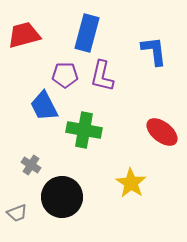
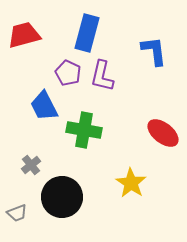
purple pentagon: moved 3 px right, 2 px up; rotated 25 degrees clockwise
red ellipse: moved 1 px right, 1 px down
gray cross: rotated 18 degrees clockwise
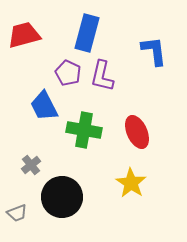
red ellipse: moved 26 px left, 1 px up; rotated 28 degrees clockwise
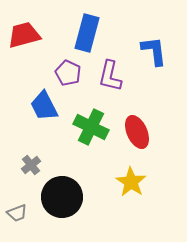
purple L-shape: moved 8 px right
green cross: moved 7 px right, 3 px up; rotated 16 degrees clockwise
yellow star: moved 1 px up
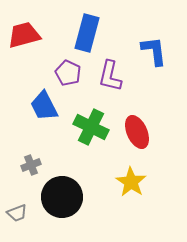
gray cross: rotated 18 degrees clockwise
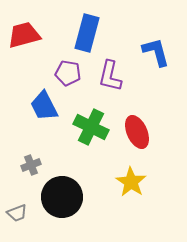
blue L-shape: moved 2 px right, 1 px down; rotated 8 degrees counterclockwise
purple pentagon: rotated 15 degrees counterclockwise
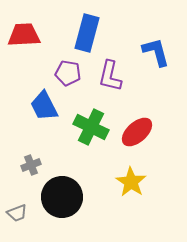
red trapezoid: rotated 12 degrees clockwise
red ellipse: rotated 72 degrees clockwise
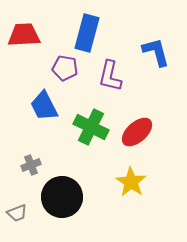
purple pentagon: moved 3 px left, 5 px up
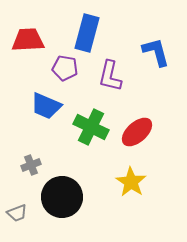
red trapezoid: moved 4 px right, 5 px down
blue trapezoid: moved 2 px right; rotated 40 degrees counterclockwise
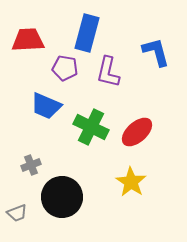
purple L-shape: moved 2 px left, 4 px up
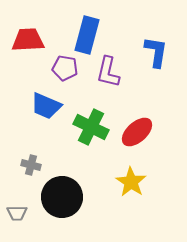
blue rectangle: moved 2 px down
blue L-shape: rotated 24 degrees clockwise
gray cross: rotated 36 degrees clockwise
gray trapezoid: rotated 20 degrees clockwise
